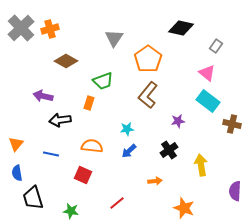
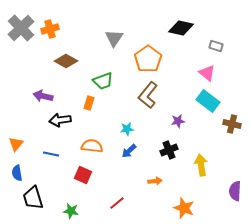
gray rectangle: rotated 72 degrees clockwise
black cross: rotated 12 degrees clockwise
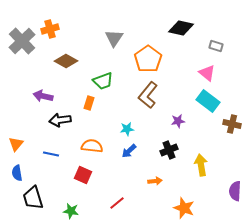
gray cross: moved 1 px right, 13 px down
